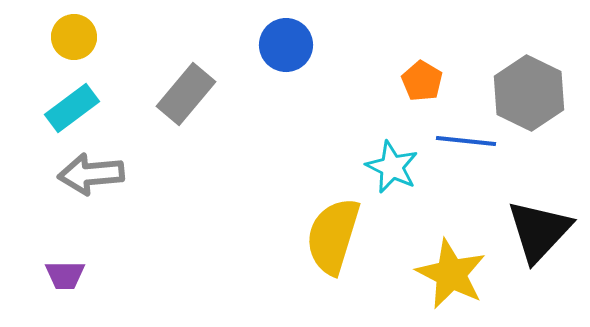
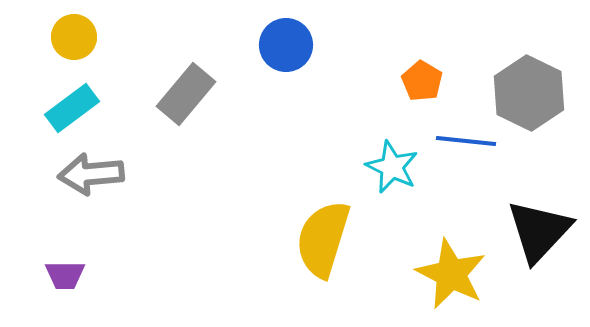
yellow semicircle: moved 10 px left, 3 px down
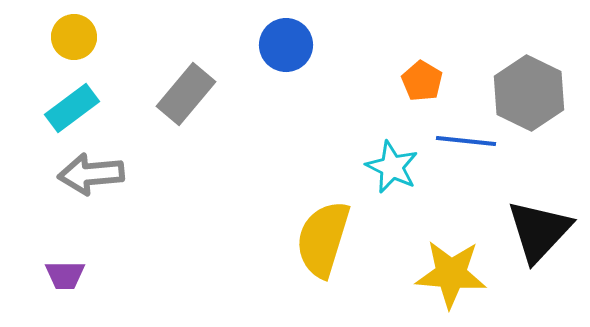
yellow star: rotated 22 degrees counterclockwise
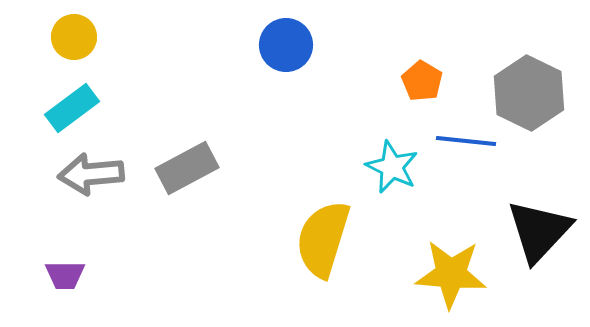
gray rectangle: moved 1 px right, 74 px down; rotated 22 degrees clockwise
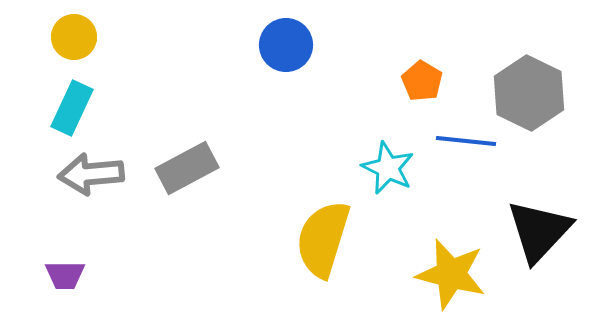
cyan rectangle: rotated 28 degrees counterclockwise
cyan star: moved 4 px left, 1 px down
yellow star: rotated 10 degrees clockwise
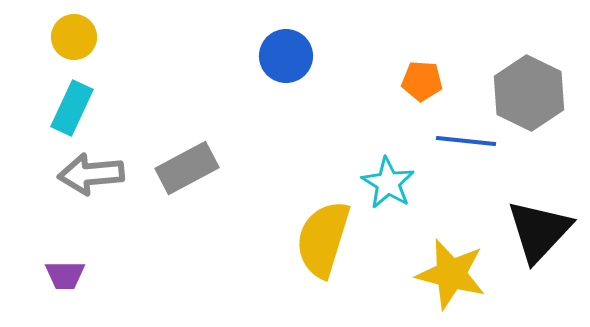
blue circle: moved 11 px down
orange pentagon: rotated 27 degrees counterclockwise
cyan star: moved 15 px down; rotated 6 degrees clockwise
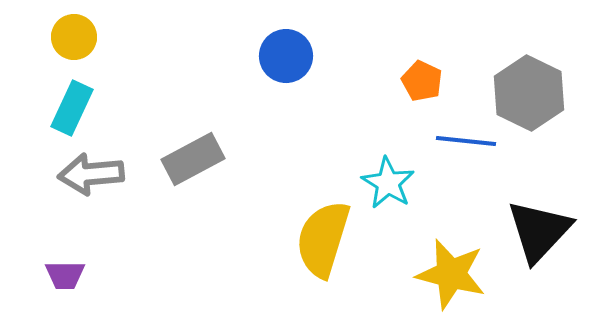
orange pentagon: rotated 21 degrees clockwise
gray rectangle: moved 6 px right, 9 px up
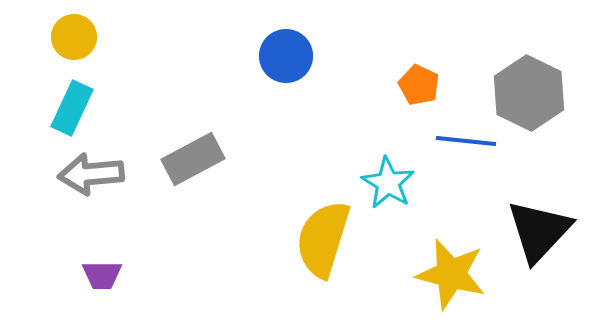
orange pentagon: moved 3 px left, 4 px down
purple trapezoid: moved 37 px right
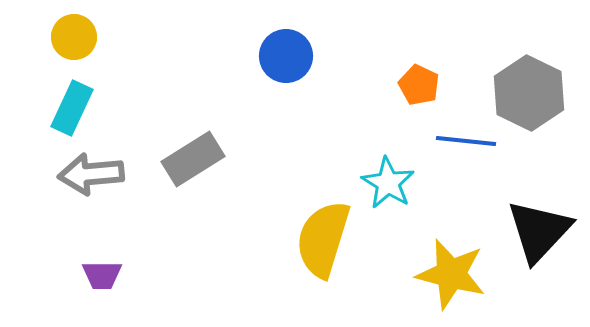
gray rectangle: rotated 4 degrees counterclockwise
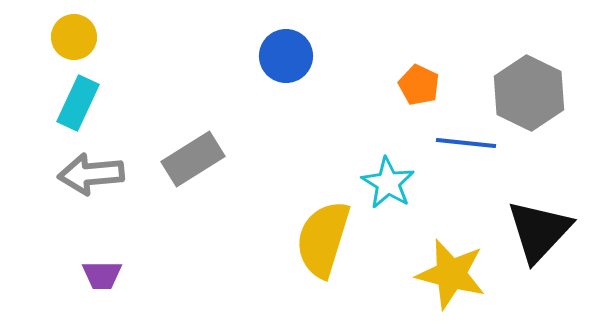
cyan rectangle: moved 6 px right, 5 px up
blue line: moved 2 px down
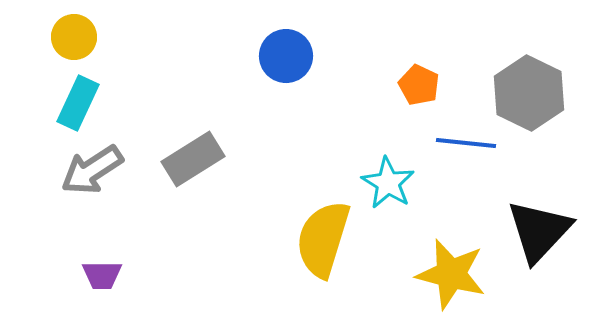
gray arrow: moved 1 px right, 4 px up; rotated 28 degrees counterclockwise
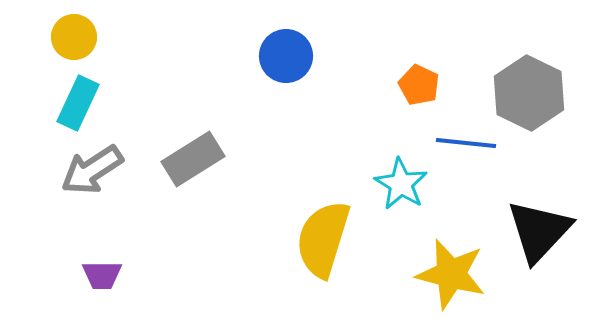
cyan star: moved 13 px right, 1 px down
